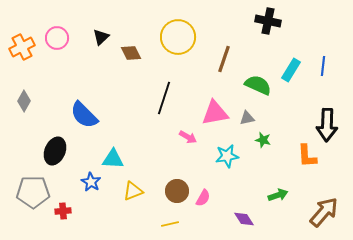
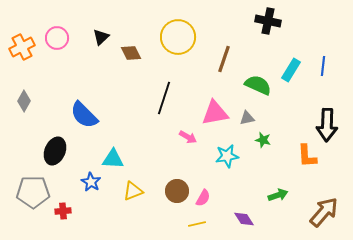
yellow line: moved 27 px right
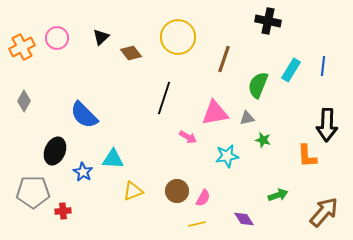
brown diamond: rotated 10 degrees counterclockwise
green semicircle: rotated 92 degrees counterclockwise
blue star: moved 8 px left, 10 px up
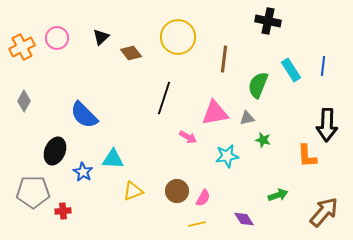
brown line: rotated 12 degrees counterclockwise
cyan rectangle: rotated 65 degrees counterclockwise
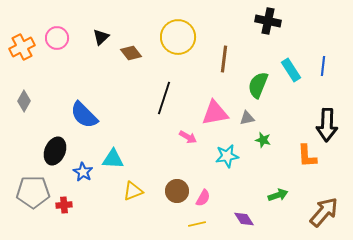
red cross: moved 1 px right, 6 px up
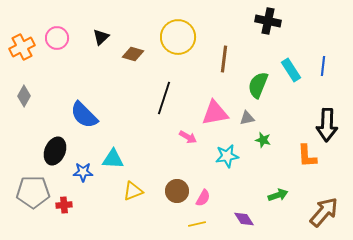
brown diamond: moved 2 px right, 1 px down; rotated 35 degrees counterclockwise
gray diamond: moved 5 px up
blue star: rotated 30 degrees counterclockwise
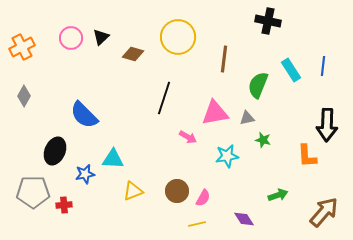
pink circle: moved 14 px right
blue star: moved 2 px right, 2 px down; rotated 12 degrees counterclockwise
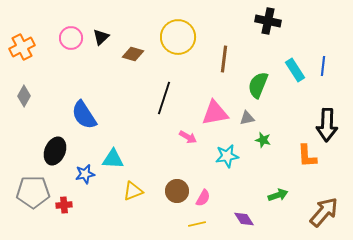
cyan rectangle: moved 4 px right
blue semicircle: rotated 12 degrees clockwise
